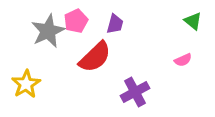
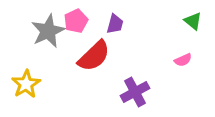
red semicircle: moved 1 px left, 1 px up
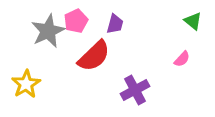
pink semicircle: moved 1 px left, 1 px up; rotated 24 degrees counterclockwise
purple cross: moved 2 px up
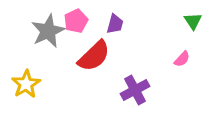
green triangle: rotated 18 degrees clockwise
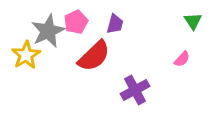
pink pentagon: moved 1 px down
yellow star: moved 29 px up
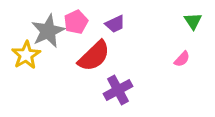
purple trapezoid: rotated 50 degrees clockwise
purple cross: moved 17 px left
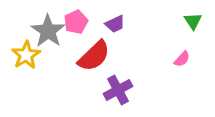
gray star: rotated 12 degrees counterclockwise
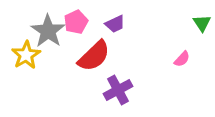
green triangle: moved 9 px right, 2 px down
